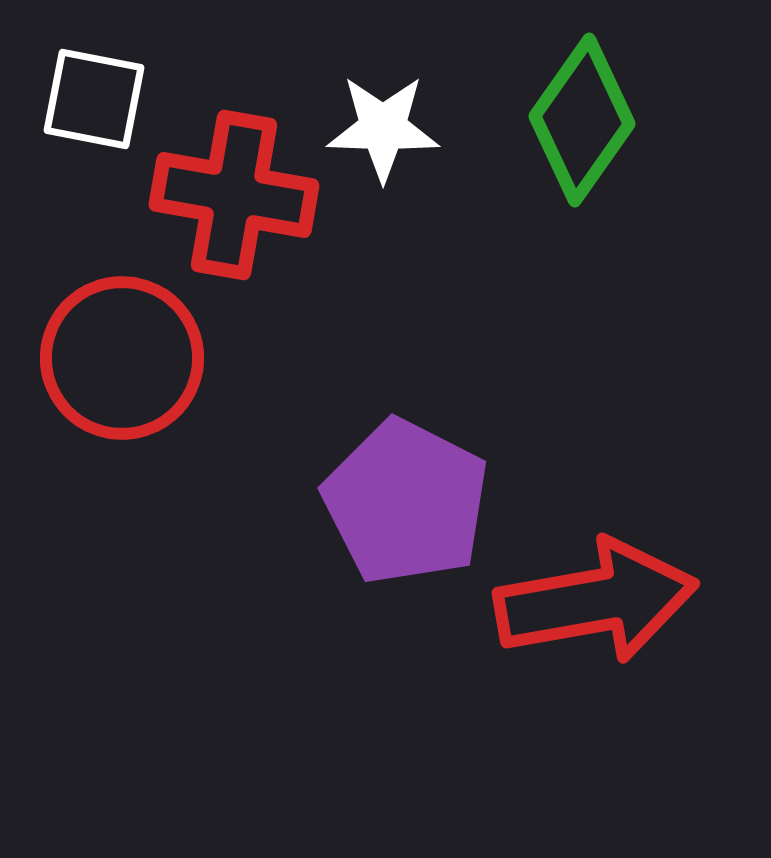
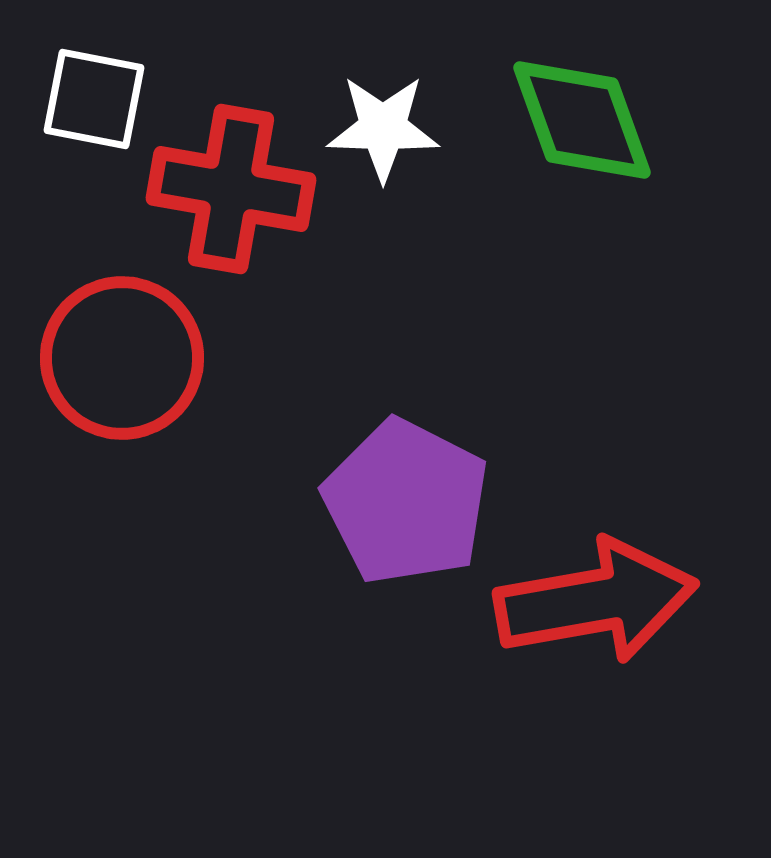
green diamond: rotated 55 degrees counterclockwise
red cross: moved 3 px left, 6 px up
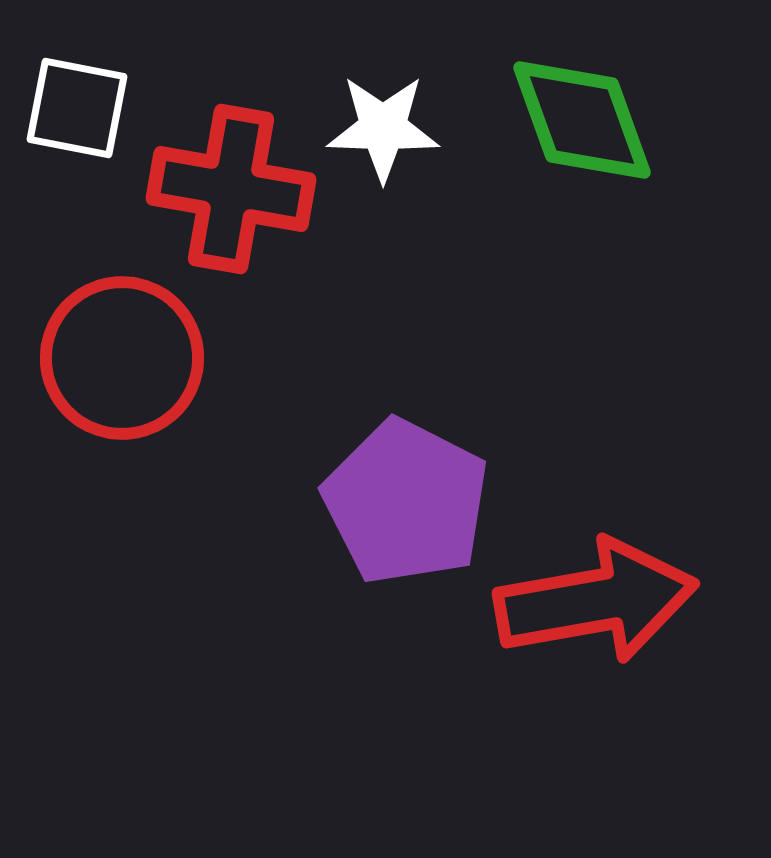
white square: moved 17 px left, 9 px down
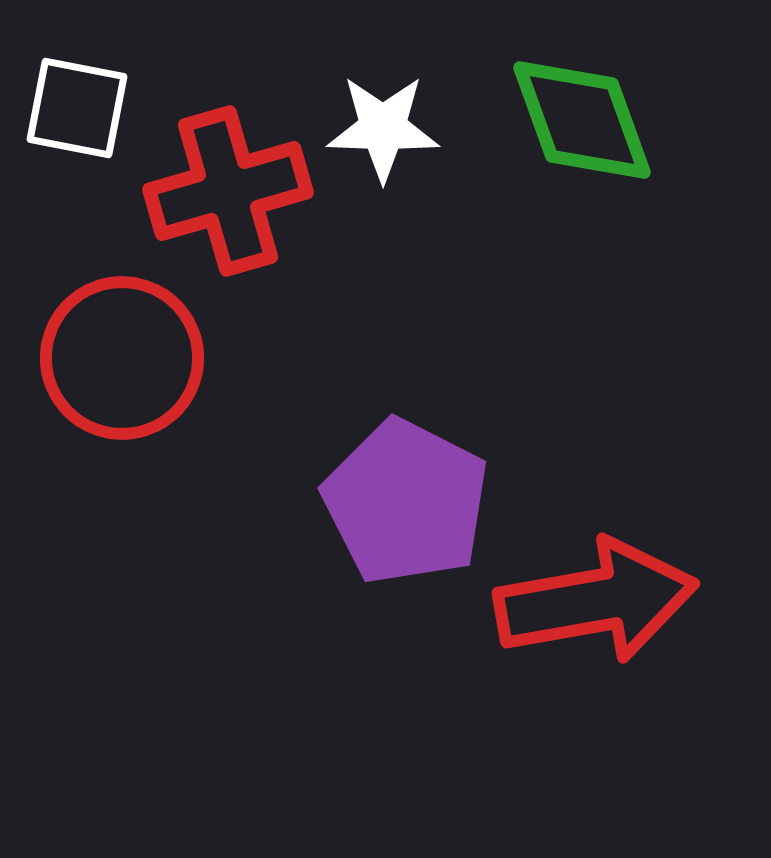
red cross: moved 3 px left, 2 px down; rotated 26 degrees counterclockwise
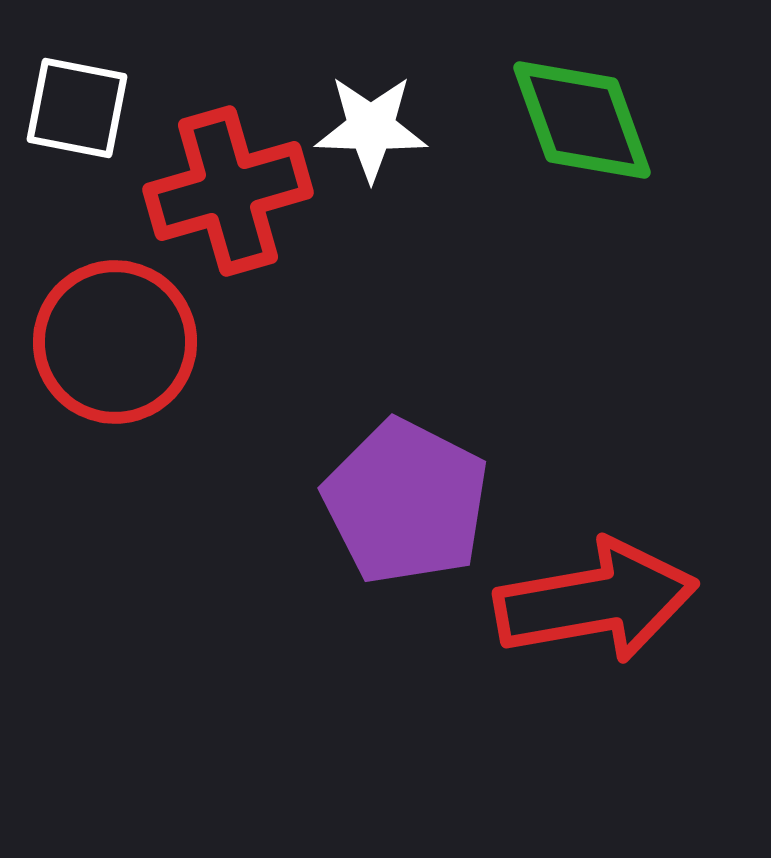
white star: moved 12 px left
red circle: moved 7 px left, 16 px up
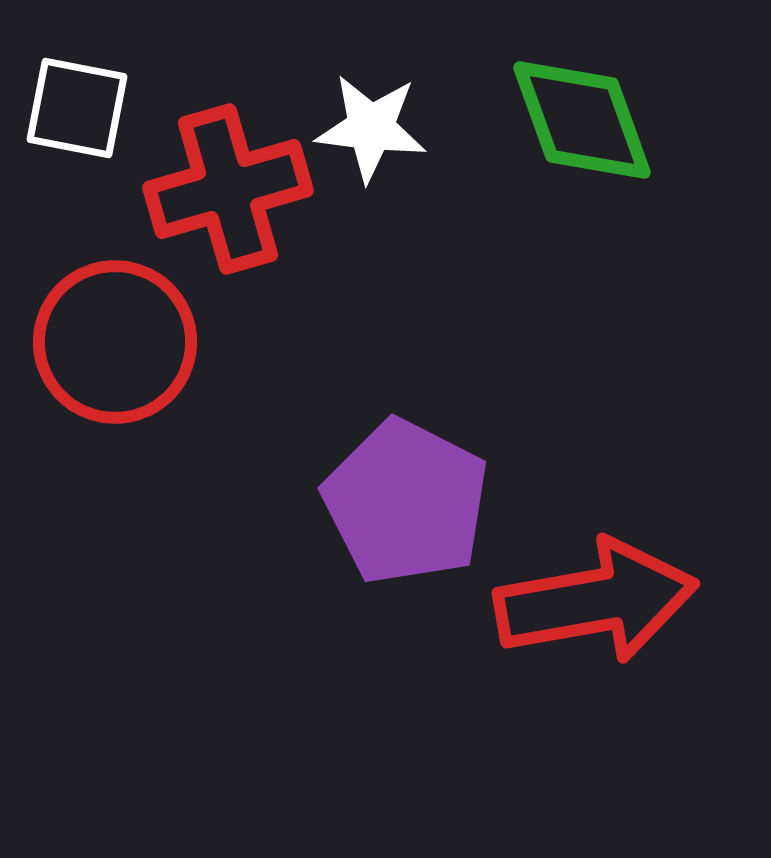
white star: rotated 5 degrees clockwise
red cross: moved 2 px up
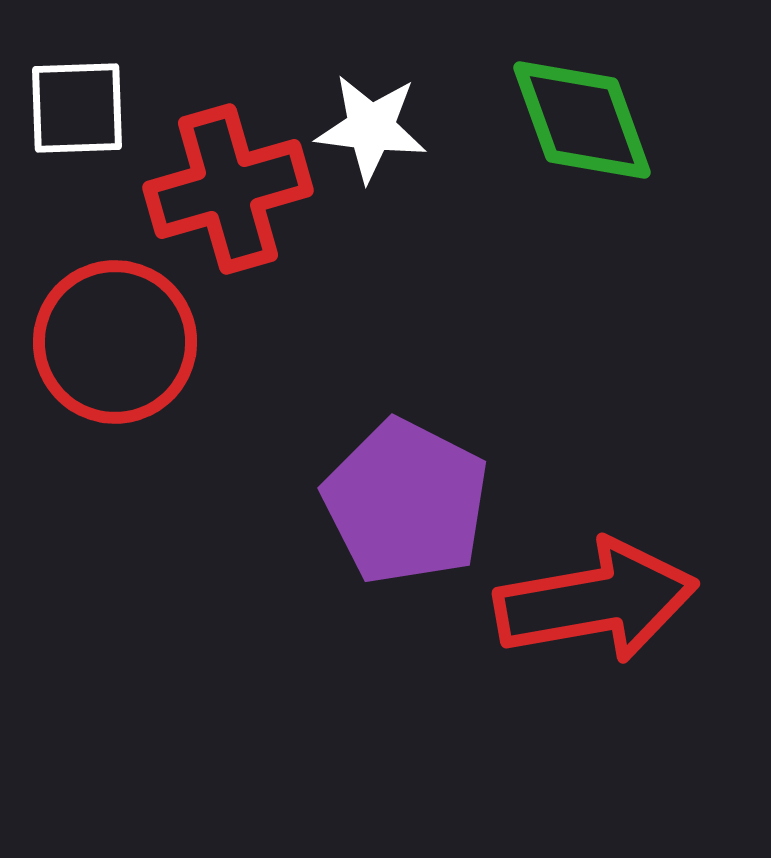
white square: rotated 13 degrees counterclockwise
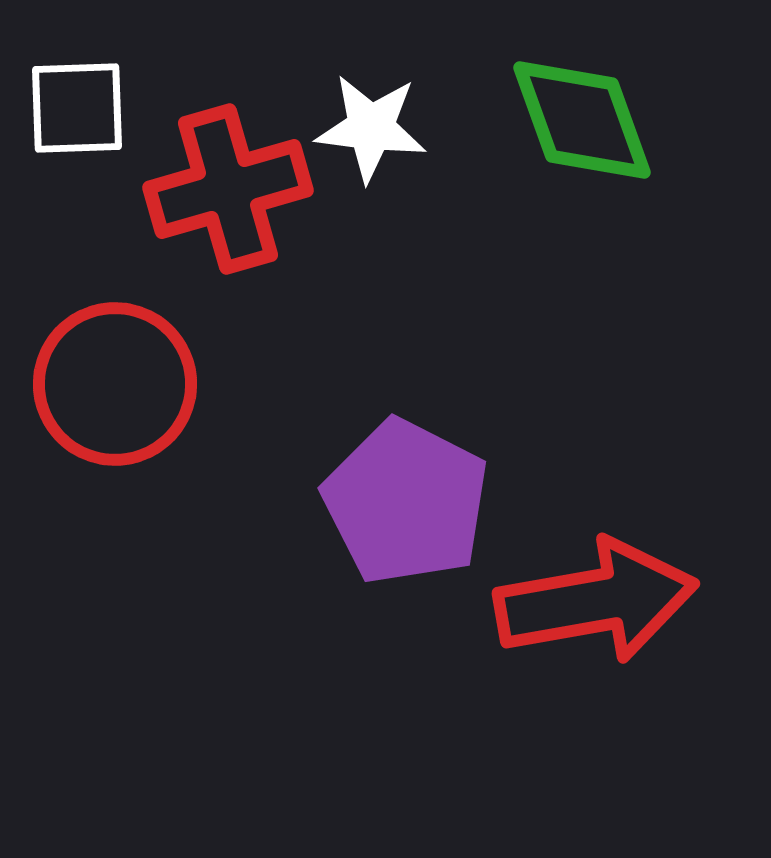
red circle: moved 42 px down
